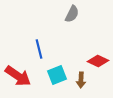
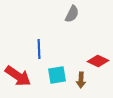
blue line: rotated 12 degrees clockwise
cyan square: rotated 12 degrees clockwise
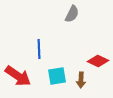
cyan square: moved 1 px down
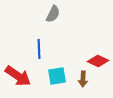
gray semicircle: moved 19 px left
brown arrow: moved 2 px right, 1 px up
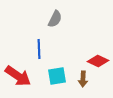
gray semicircle: moved 2 px right, 5 px down
